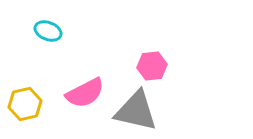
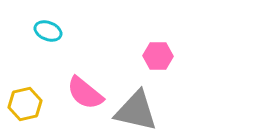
pink hexagon: moved 6 px right, 10 px up; rotated 8 degrees clockwise
pink semicircle: rotated 66 degrees clockwise
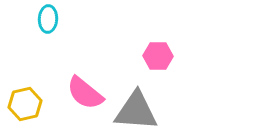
cyan ellipse: moved 12 px up; rotated 72 degrees clockwise
gray triangle: rotated 9 degrees counterclockwise
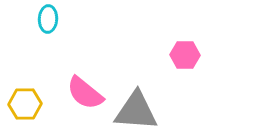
pink hexagon: moved 27 px right, 1 px up
yellow hexagon: rotated 12 degrees clockwise
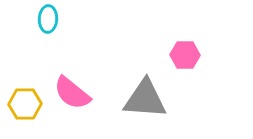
pink semicircle: moved 13 px left
gray triangle: moved 9 px right, 12 px up
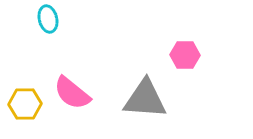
cyan ellipse: rotated 16 degrees counterclockwise
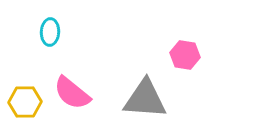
cyan ellipse: moved 2 px right, 13 px down; rotated 16 degrees clockwise
pink hexagon: rotated 8 degrees clockwise
yellow hexagon: moved 2 px up
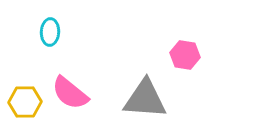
pink semicircle: moved 2 px left
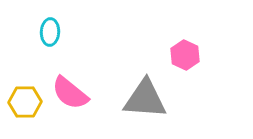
pink hexagon: rotated 16 degrees clockwise
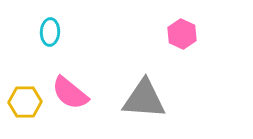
pink hexagon: moved 3 px left, 21 px up
gray triangle: moved 1 px left
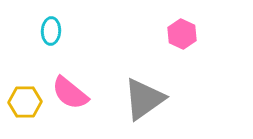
cyan ellipse: moved 1 px right, 1 px up
gray triangle: rotated 39 degrees counterclockwise
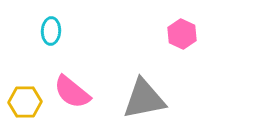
pink semicircle: moved 2 px right, 1 px up
gray triangle: rotated 24 degrees clockwise
